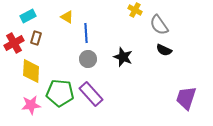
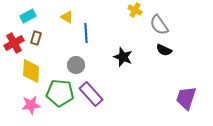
gray circle: moved 12 px left, 6 px down
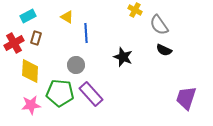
yellow diamond: moved 1 px left
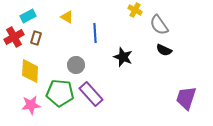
blue line: moved 9 px right
red cross: moved 6 px up
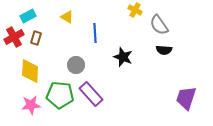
black semicircle: rotated 21 degrees counterclockwise
green pentagon: moved 2 px down
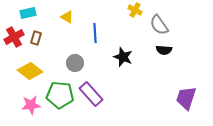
cyan rectangle: moved 3 px up; rotated 14 degrees clockwise
gray circle: moved 1 px left, 2 px up
yellow diamond: rotated 55 degrees counterclockwise
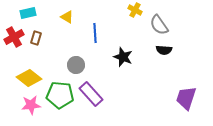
gray circle: moved 1 px right, 2 px down
yellow diamond: moved 1 px left, 7 px down
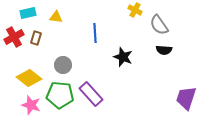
yellow triangle: moved 11 px left; rotated 24 degrees counterclockwise
gray circle: moved 13 px left
pink star: rotated 24 degrees clockwise
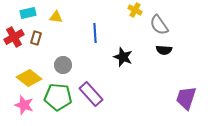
green pentagon: moved 2 px left, 2 px down
pink star: moved 7 px left
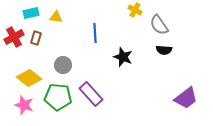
cyan rectangle: moved 3 px right
purple trapezoid: rotated 145 degrees counterclockwise
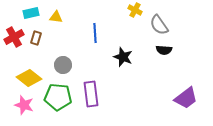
purple rectangle: rotated 35 degrees clockwise
